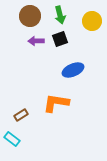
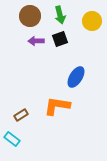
blue ellipse: moved 3 px right, 7 px down; rotated 35 degrees counterclockwise
orange L-shape: moved 1 px right, 3 px down
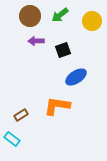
green arrow: rotated 66 degrees clockwise
black square: moved 3 px right, 11 px down
blue ellipse: rotated 25 degrees clockwise
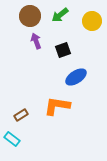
purple arrow: rotated 70 degrees clockwise
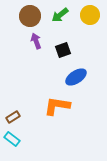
yellow circle: moved 2 px left, 6 px up
brown rectangle: moved 8 px left, 2 px down
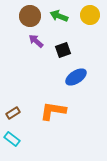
green arrow: moved 1 px left, 1 px down; rotated 60 degrees clockwise
purple arrow: rotated 28 degrees counterclockwise
orange L-shape: moved 4 px left, 5 px down
brown rectangle: moved 4 px up
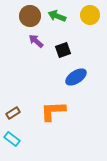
green arrow: moved 2 px left
orange L-shape: rotated 12 degrees counterclockwise
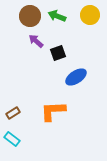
black square: moved 5 px left, 3 px down
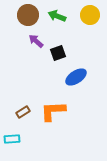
brown circle: moved 2 px left, 1 px up
brown rectangle: moved 10 px right, 1 px up
cyan rectangle: rotated 42 degrees counterclockwise
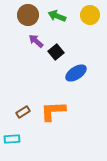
black square: moved 2 px left, 1 px up; rotated 21 degrees counterclockwise
blue ellipse: moved 4 px up
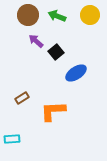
brown rectangle: moved 1 px left, 14 px up
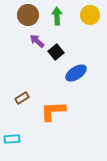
green arrow: rotated 66 degrees clockwise
purple arrow: moved 1 px right
